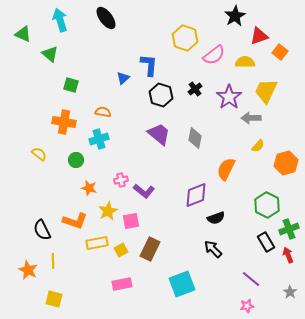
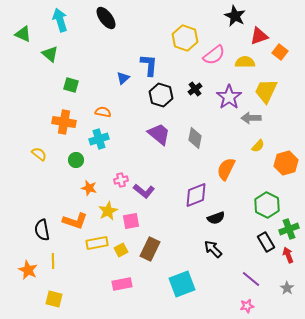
black star at (235, 16): rotated 15 degrees counterclockwise
black semicircle at (42, 230): rotated 15 degrees clockwise
gray star at (290, 292): moved 3 px left, 4 px up
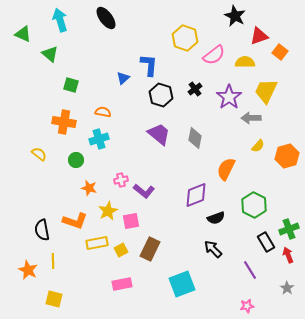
orange hexagon at (286, 163): moved 1 px right, 7 px up
green hexagon at (267, 205): moved 13 px left
purple line at (251, 279): moved 1 px left, 9 px up; rotated 18 degrees clockwise
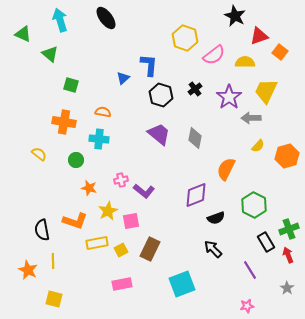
cyan cross at (99, 139): rotated 24 degrees clockwise
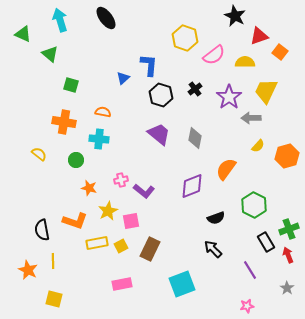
orange semicircle at (226, 169): rotated 10 degrees clockwise
purple diamond at (196, 195): moved 4 px left, 9 px up
yellow square at (121, 250): moved 4 px up
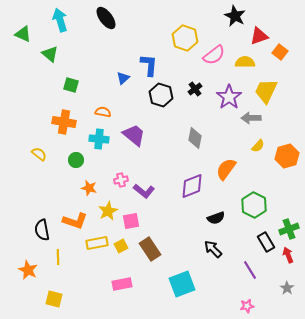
purple trapezoid at (159, 134): moved 25 px left, 1 px down
brown rectangle at (150, 249): rotated 60 degrees counterclockwise
yellow line at (53, 261): moved 5 px right, 4 px up
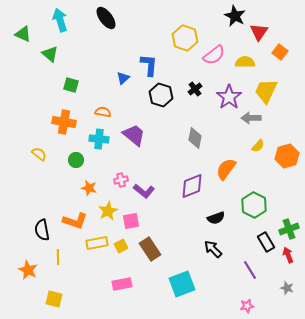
red triangle at (259, 36): moved 4 px up; rotated 36 degrees counterclockwise
gray star at (287, 288): rotated 16 degrees counterclockwise
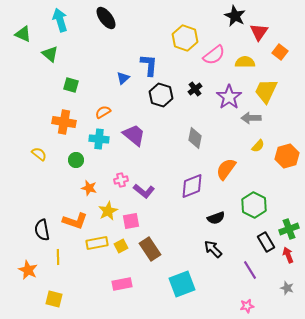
orange semicircle at (103, 112): rotated 42 degrees counterclockwise
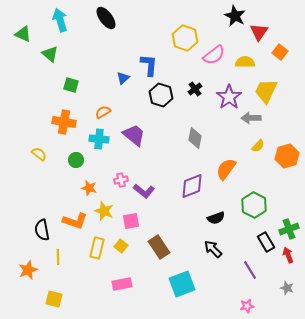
yellow star at (108, 211): moved 4 px left; rotated 24 degrees counterclockwise
yellow rectangle at (97, 243): moved 5 px down; rotated 65 degrees counterclockwise
yellow square at (121, 246): rotated 24 degrees counterclockwise
brown rectangle at (150, 249): moved 9 px right, 2 px up
orange star at (28, 270): rotated 24 degrees clockwise
